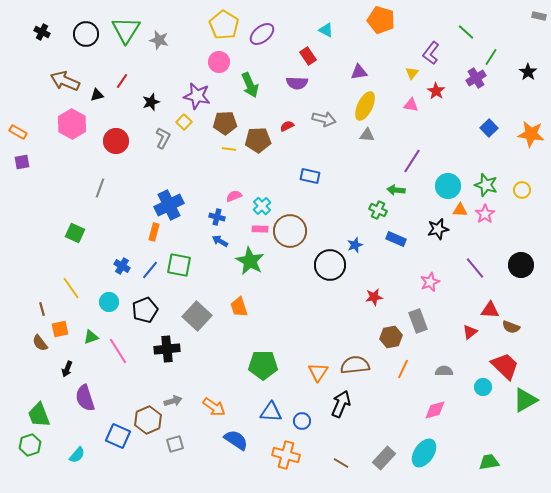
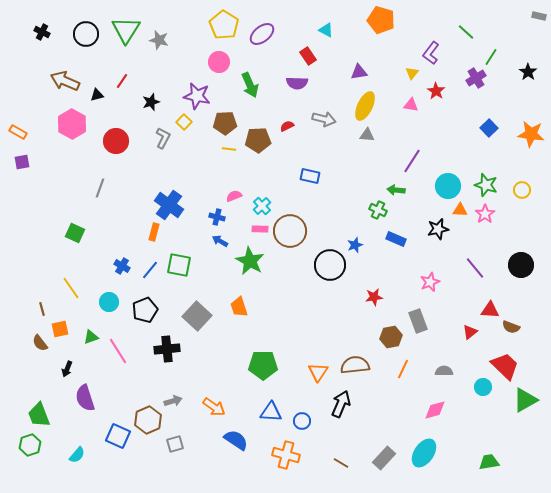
blue cross at (169, 205): rotated 28 degrees counterclockwise
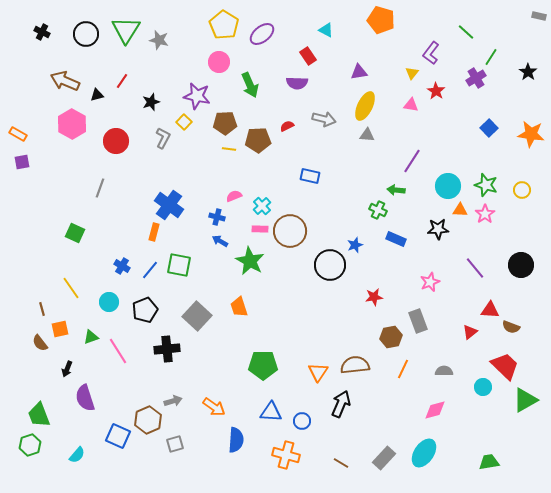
orange rectangle at (18, 132): moved 2 px down
black star at (438, 229): rotated 10 degrees clockwise
blue semicircle at (236, 440): rotated 60 degrees clockwise
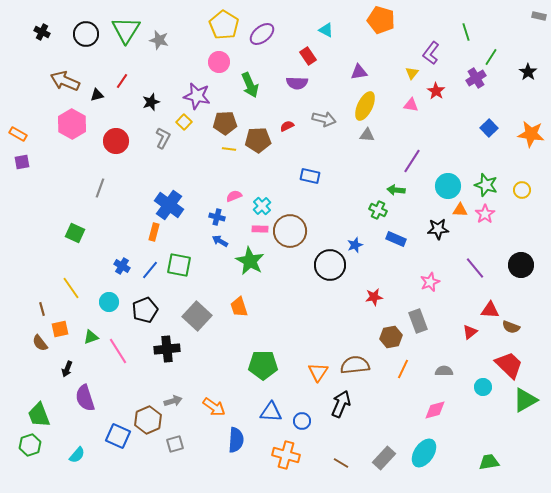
green line at (466, 32): rotated 30 degrees clockwise
red trapezoid at (505, 366): moved 4 px right, 1 px up
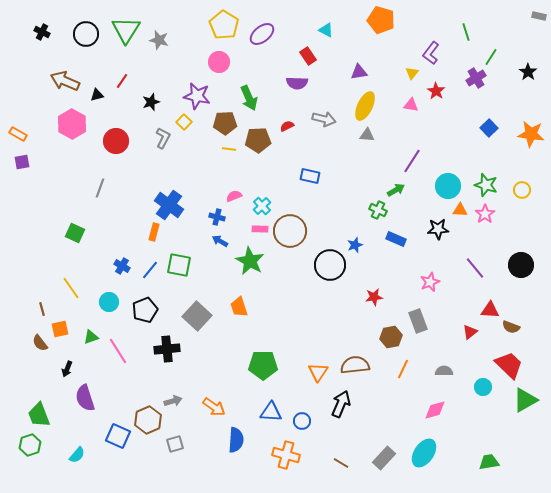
green arrow at (250, 85): moved 1 px left, 13 px down
green arrow at (396, 190): rotated 144 degrees clockwise
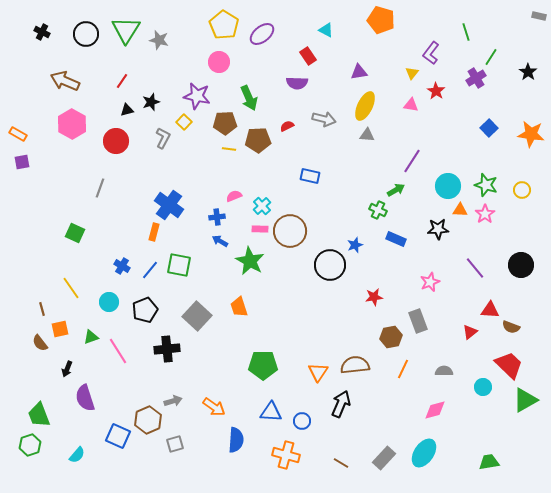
black triangle at (97, 95): moved 30 px right, 15 px down
blue cross at (217, 217): rotated 21 degrees counterclockwise
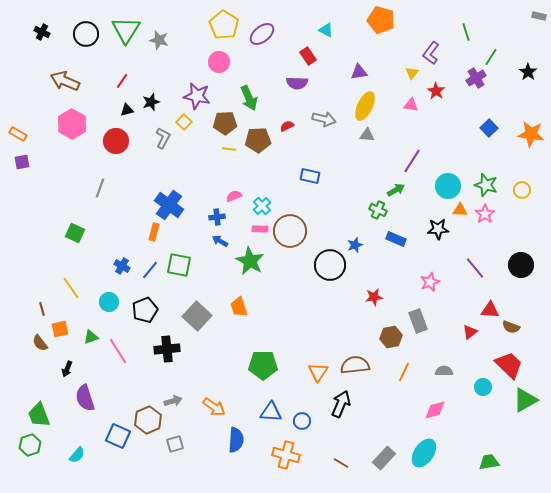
orange line at (403, 369): moved 1 px right, 3 px down
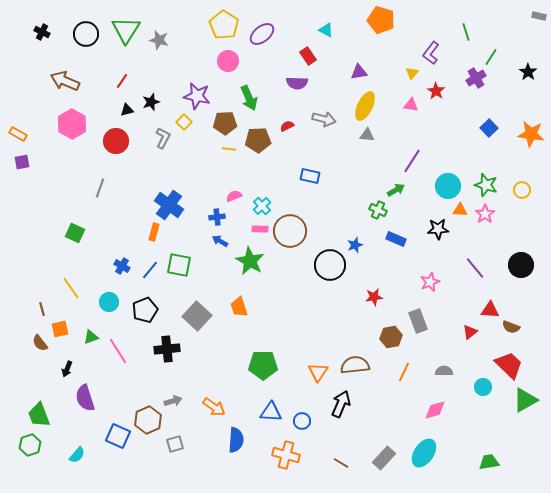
pink circle at (219, 62): moved 9 px right, 1 px up
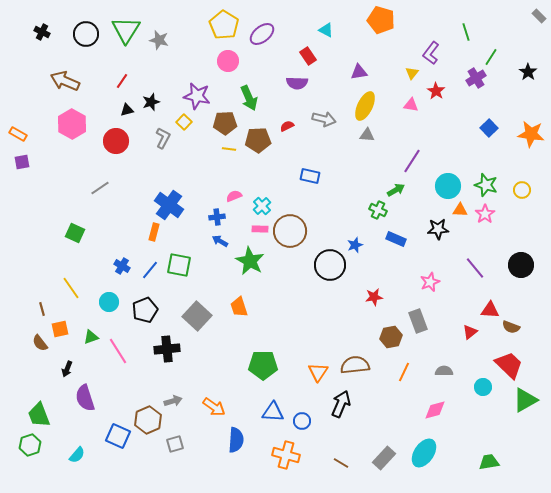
gray rectangle at (539, 16): rotated 32 degrees clockwise
gray line at (100, 188): rotated 36 degrees clockwise
blue triangle at (271, 412): moved 2 px right
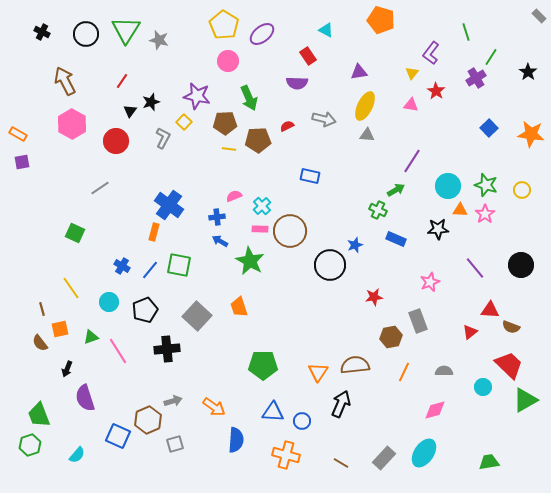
brown arrow at (65, 81): rotated 40 degrees clockwise
black triangle at (127, 110): moved 3 px right, 1 px down; rotated 40 degrees counterclockwise
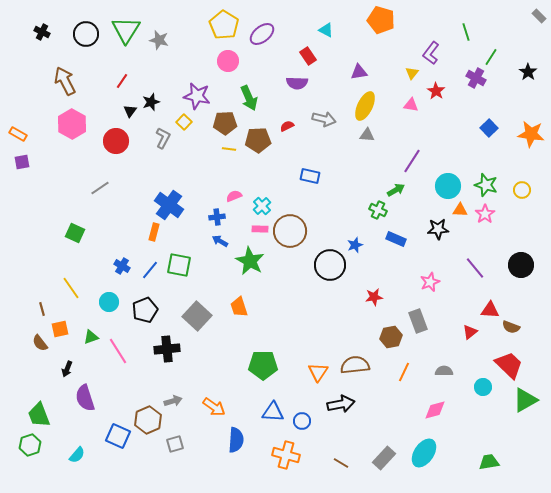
purple cross at (476, 78): rotated 30 degrees counterclockwise
black arrow at (341, 404): rotated 56 degrees clockwise
